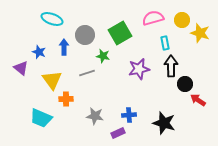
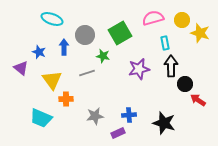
gray star: rotated 18 degrees counterclockwise
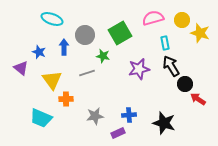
black arrow: rotated 30 degrees counterclockwise
red arrow: moved 1 px up
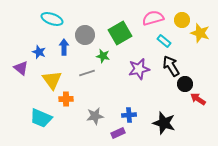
cyan rectangle: moved 1 px left, 2 px up; rotated 40 degrees counterclockwise
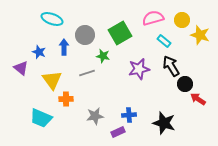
yellow star: moved 2 px down
purple rectangle: moved 1 px up
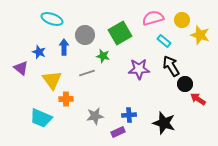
purple star: rotated 10 degrees clockwise
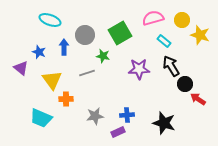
cyan ellipse: moved 2 px left, 1 px down
blue cross: moved 2 px left
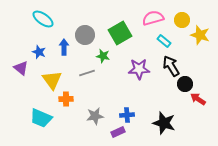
cyan ellipse: moved 7 px left, 1 px up; rotated 15 degrees clockwise
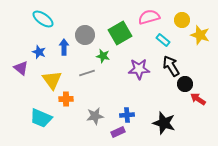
pink semicircle: moved 4 px left, 1 px up
cyan rectangle: moved 1 px left, 1 px up
